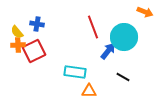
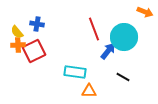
red line: moved 1 px right, 2 px down
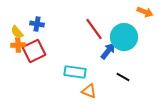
red line: rotated 15 degrees counterclockwise
orange triangle: rotated 21 degrees clockwise
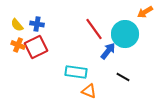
orange arrow: rotated 126 degrees clockwise
yellow semicircle: moved 7 px up
cyan circle: moved 1 px right, 3 px up
orange cross: rotated 24 degrees clockwise
red square: moved 2 px right, 4 px up
cyan rectangle: moved 1 px right
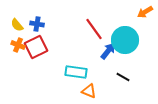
cyan circle: moved 6 px down
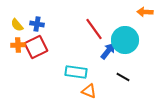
orange arrow: rotated 35 degrees clockwise
orange cross: rotated 24 degrees counterclockwise
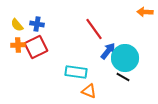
cyan circle: moved 18 px down
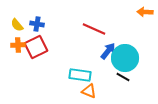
red line: rotated 30 degrees counterclockwise
cyan rectangle: moved 4 px right, 3 px down
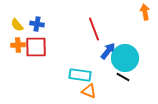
orange arrow: rotated 77 degrees clockwise
red line: rotated 45 degrees clockwise
red square: rotated 25 degrees clockwise
